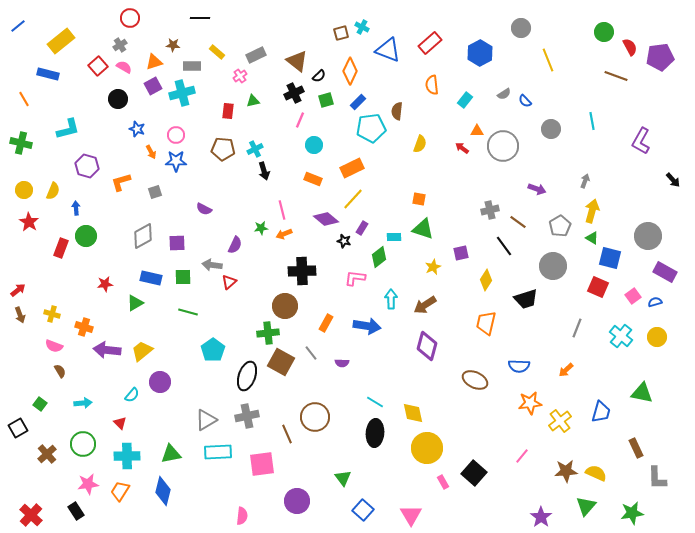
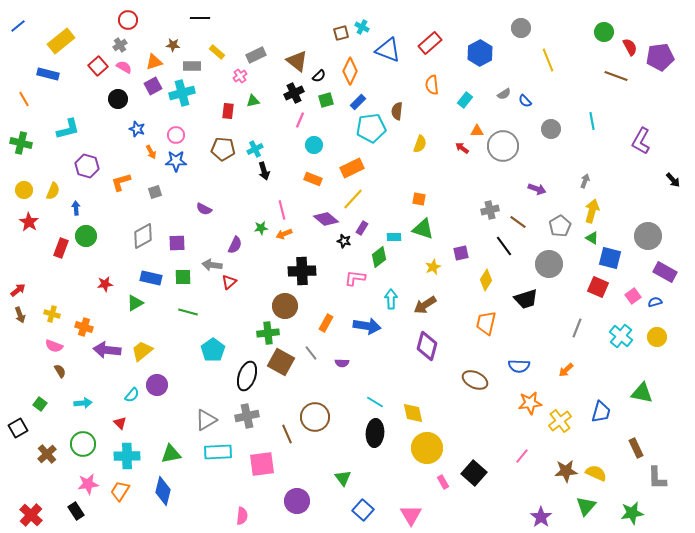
red circle at (130, 18): moved 2 px left, 2 px down
gray circle at (553, 266): moved 4 px left, 2 px up
purple circle at (160, 382): moved 3 px left, 3 px down
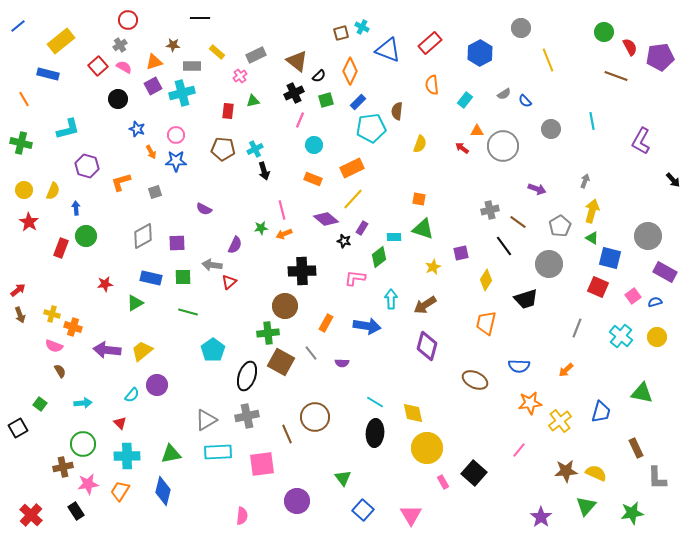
orange cross at (84, 327): moved 11 px left
brown cross at (47, 454): moved 16 px right, 13 px down; rotated 30 degrees clockwise
pink line at (522, 456): moved 3 px left, 6 px up
